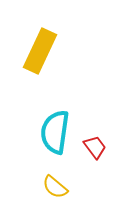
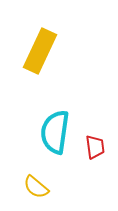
red trapezoid: rotated 30 degrees clockwise
yellow semicircle: moved 19 px left
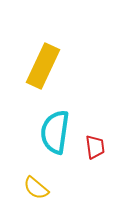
yellow rectangle: moved 3 px right, 15 px down
yellow semicircle: moved 1 px down
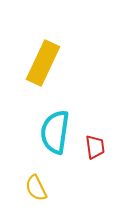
yellow rectangle: moved 3 px up
yellow semicircle: rotated 24 degrees clockwise
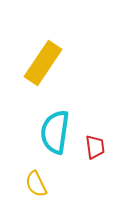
yellow rectangle: rotated 9 degrees clockwise
yellow semicircle: moved 4 px up
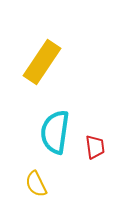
yellow rectangle: moved 1 px left, 1 px up
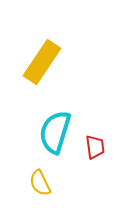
cyan semicircle: rotated 9 degrees clockwise
yellow semicircle: moved 4 px right, 1 px up
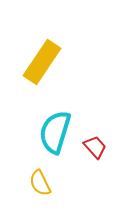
red trapezoid: rotated 35 degrees counterclockwise
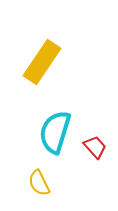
yellow semicircle: moved 1 px left
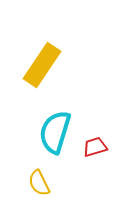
yellow rectangle: moved 3 px down
red trapezoid: rotated 65 degrees counterclockwise
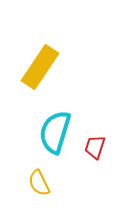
yellow rectangle: moved 2 px left, 2 px down
red trapezoid: rotated 55 degrees counterclockwise
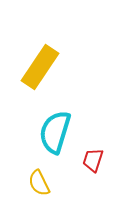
red trapezoid: moved 2 px left, 13 px down
